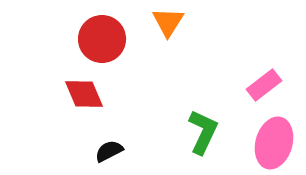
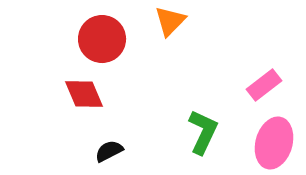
orange triangle: moved 2 px right, 1 px up; rotated 12 degrees clockwise
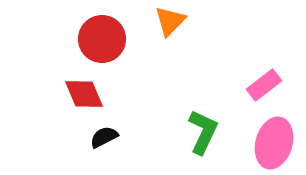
black semicircle: moved 5 px left, 14 px up
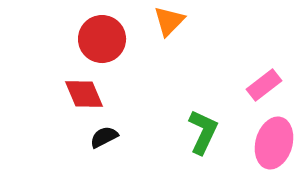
orange triangle: moved 1 px left
